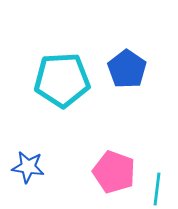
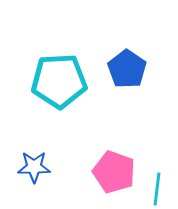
cyan pentagon: moved 3 px left, 1 px down
blue star: moved 6 px right; rotated 8 degrees counterclockwise
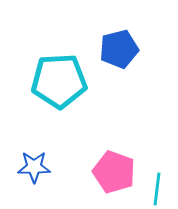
blue pentagon: moved 8 px left, 20 px up; rotated 24 degrees clockwise
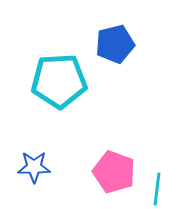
blue pentagon: moved 4 px left, 5 px up
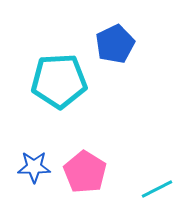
blue pentagon: rotated 12 degrees counterclockwise
pink pentagon: moved 29 px left; rotated 12 degrees clockwise
cyan line: rotated 56 degrees clockwise
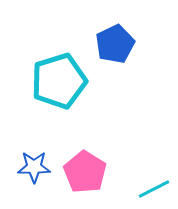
cyan pentagon: rotated 14 degrees counterclockwise
cyan line: moved 3 px left
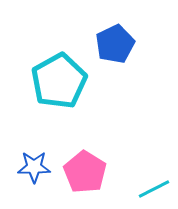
cyan pentagon: rotated 12 degrees counterclockwise
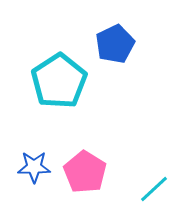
cyan pentagon: rotated 4 degrees counterclockwise
cyan line: rotated 16 degrees counterclockwise
